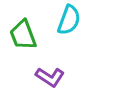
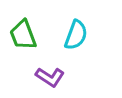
cyan semicircle: moved 7 px right, 15 px down
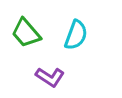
green trapezoid: moved 3 px right, 2 px up; rotated 20 degrees counterclockwise
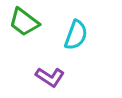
green trapezoid: moved 2 px left, 11 px up; rotated 12 degrees counterclockwise
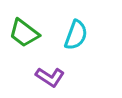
green trapezoid: moved 11 px down
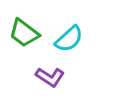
cyan semicircle: moved 7 px left, 4 px down; rotated 28 degrees clockwise
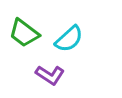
purple L-shape: moved 2 px up
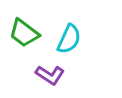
cyan semicircle: rotated 24 degrees counterclockwise
